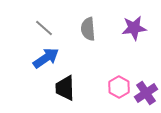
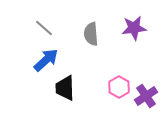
gray semicircle: moved 3 px right, 5 px down
blue arrow: moved 2 px down; rotated 8 degrees counterclockwise
purple cross: moved 3 px down
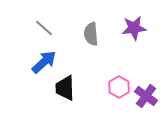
blue arrow: moved 2 px left, 2 px down
purple cross: rotated 20 degrees counterclockwise
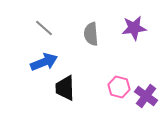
blue arrow: rotated 20 degrees clockwise
pink hexagon: rotated 15 degrees counterclockwise
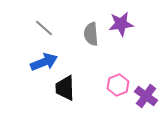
purple star: moved 13 px left, 4 px up
pink hexagon: moved 1 px left, 2 px up; rotated 25 degrees clockwise
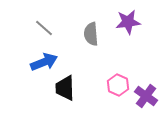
purple star: moved 7 px right, 2 px up
pink hexagon: rotated 15 degrees counterclockwise
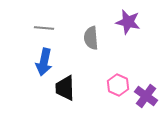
purple star: rotated 20 degrees clockwise
gray line: rotated 36 degrees counterclockwise
gray semicircle: moved 4 px down
blue arrow: rotated 124 degrees clockwise
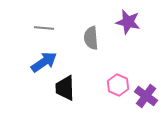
blue arrow: rotated 136 degrees counterclockwise
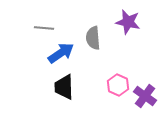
gray semicircle: moved 2 px right
blue arrow: moved 17 px right, 9 px up
black trapezoid: moved 1 px left, 1 px up
purple cross: moved 1 px left
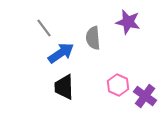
gray line: rotated 48 degrees clockwise
